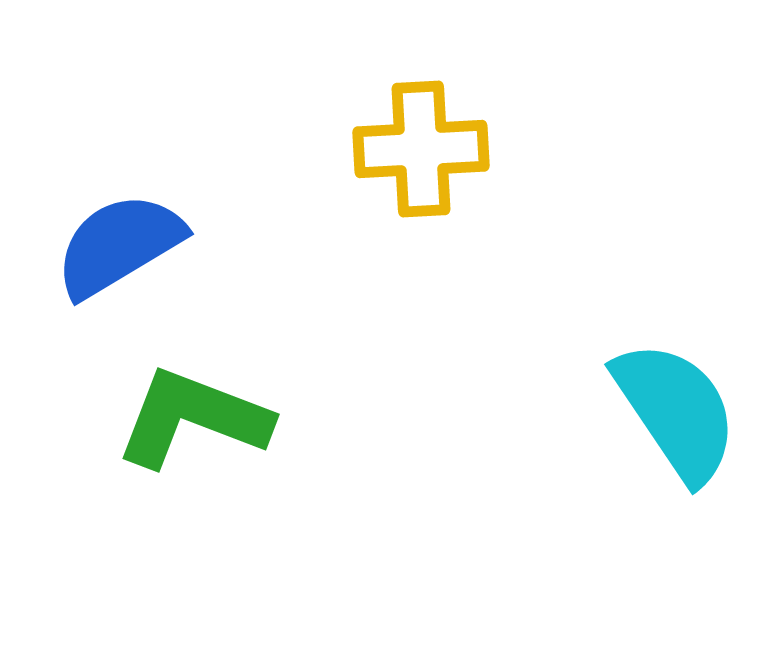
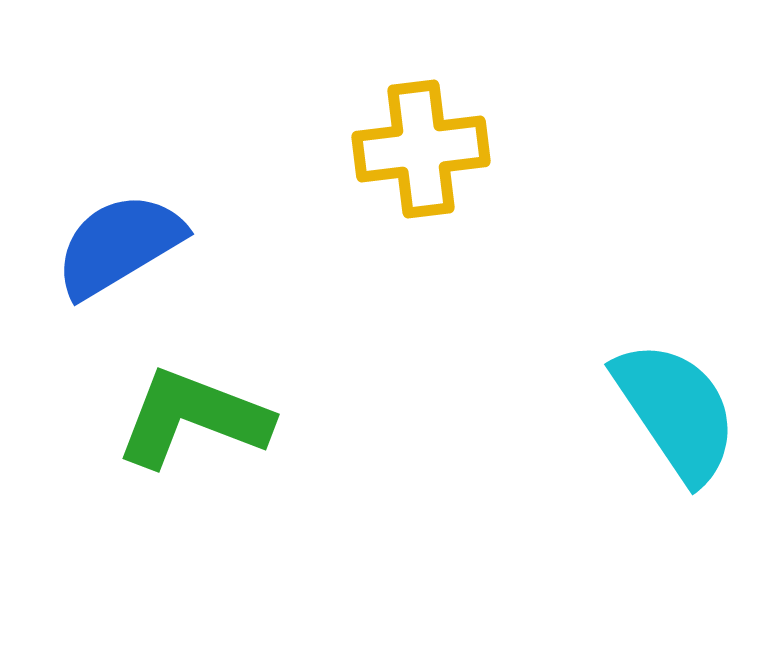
yellow cross: rotated 4 degrees counterclockwise
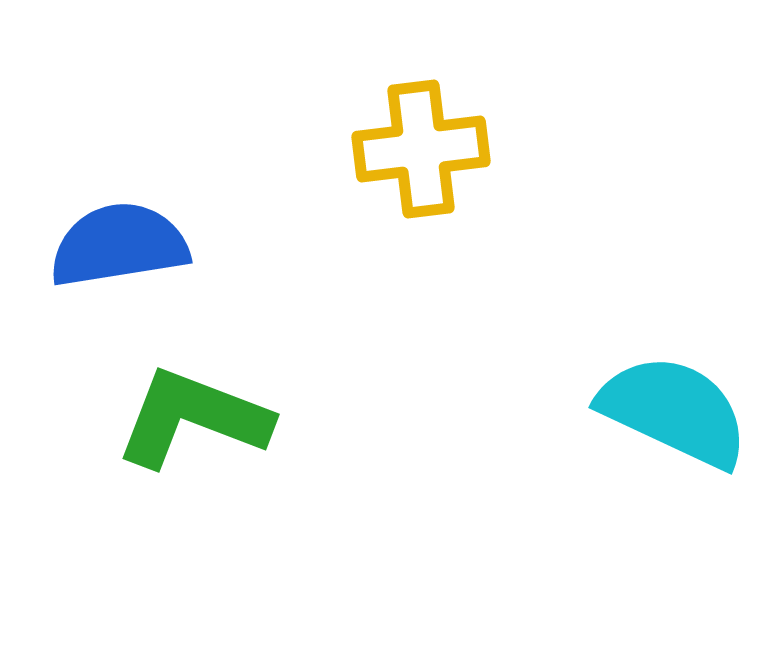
blue semicircle: rotated 22 degrees clockwise
cyan semicircle: moved 2 px left; rotated 31 degrees counterclockwise
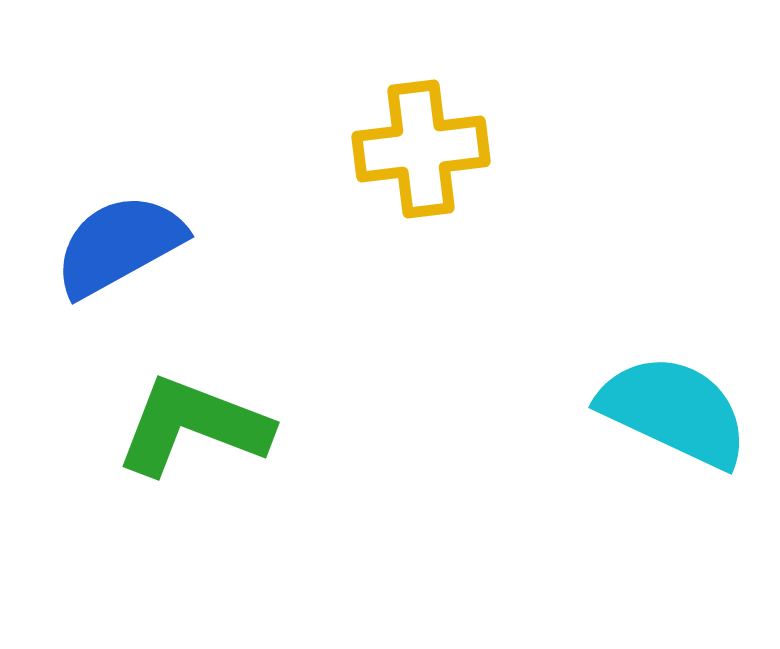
blue semicircle: rotated 20 degrees counterclockwise
green L-shape: moved 8 px down
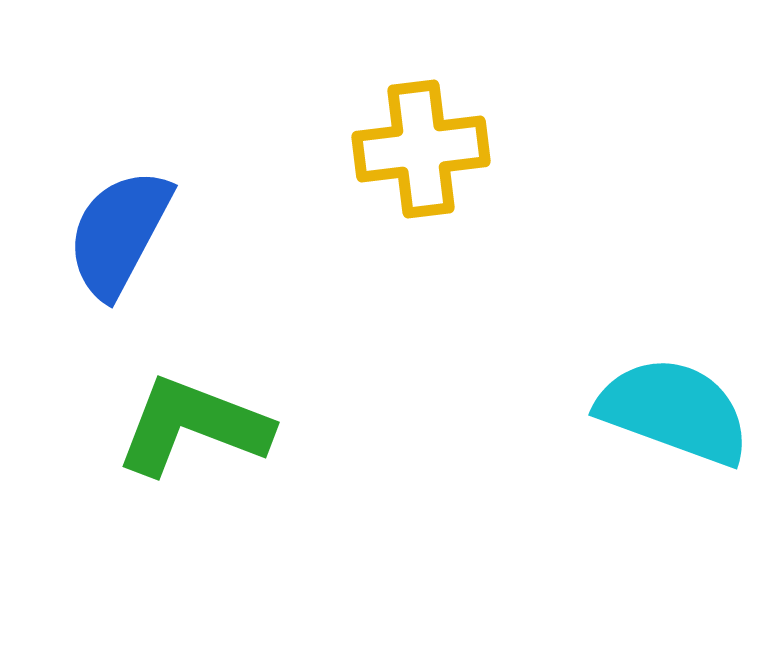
blue semicircle: moved 12 px up; rotated 33 degrees counterclockwise
cyan semicircle: rotated 5 degrees counterclockwise
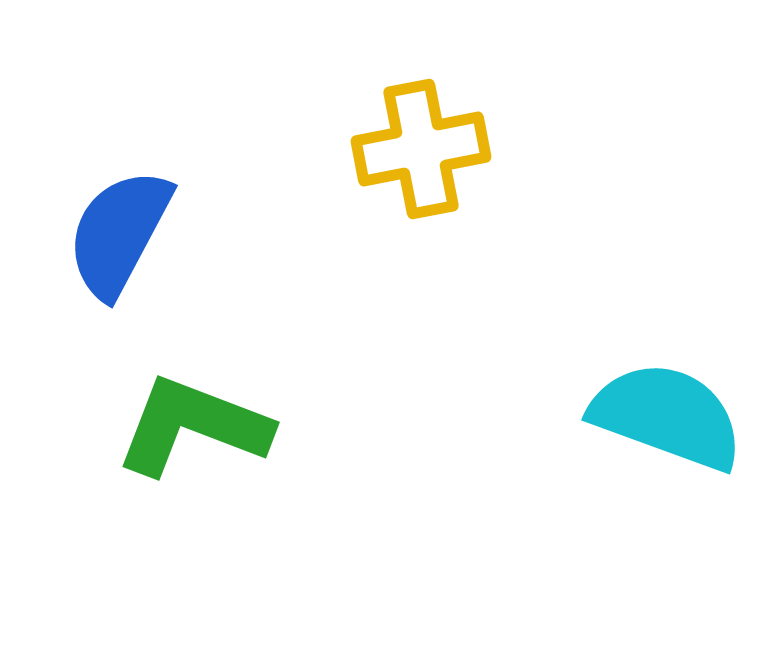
yellow cross: rotated 4 degrees counterclockwise
cyan semicircle: moved 7 px left, 5 px down
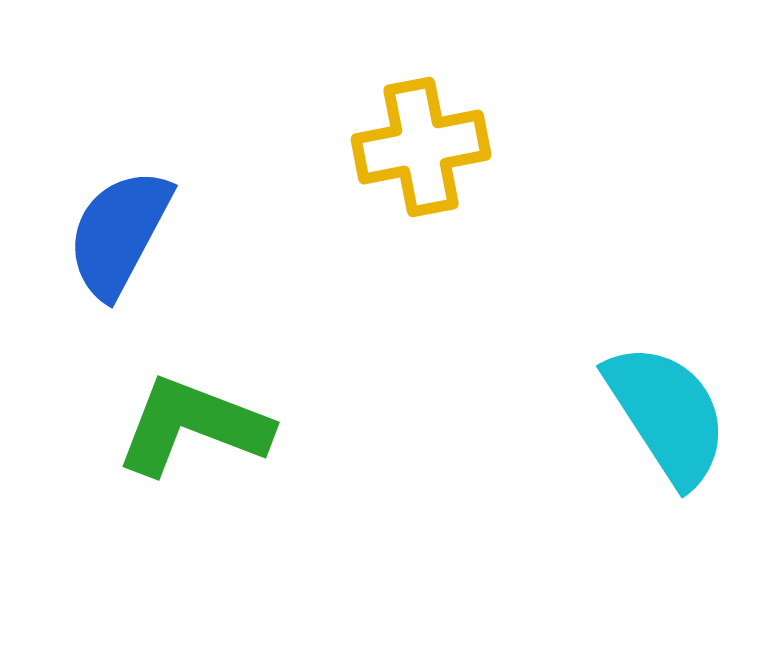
yellow cross: moved 2 px up
cyan semicircle: moved 2 px up; rotated 37 degrees clockwise
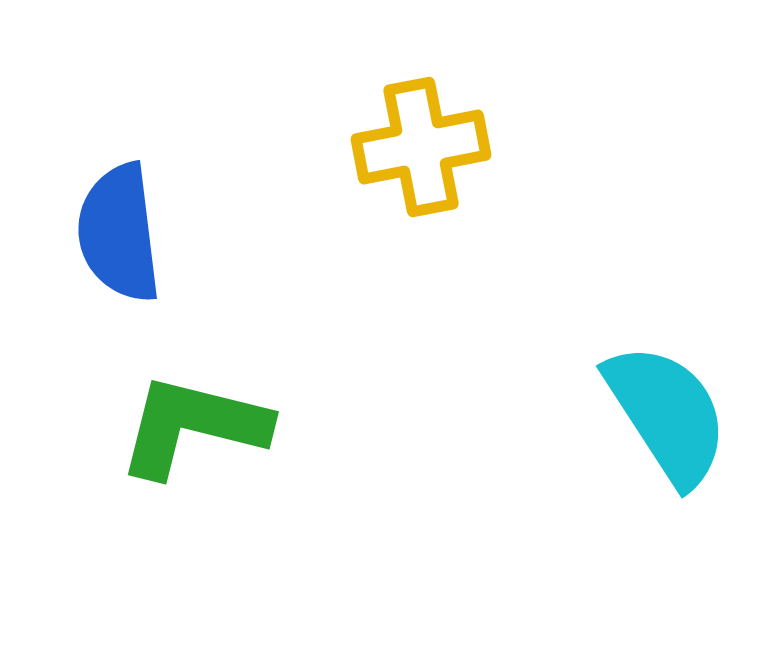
blue semicircle: rotated 35 degrees counterclockwise
green L-shape: rotated 7 degrees counterclockwise
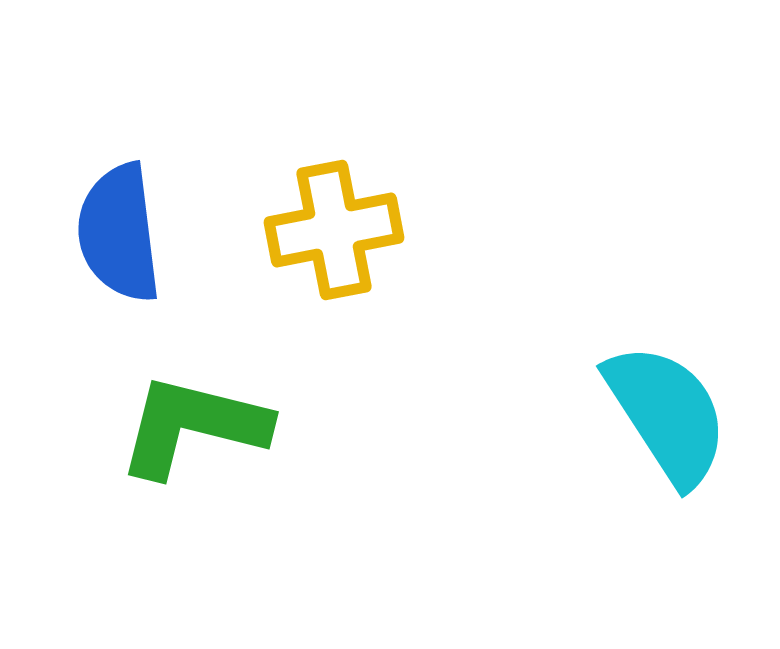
yellow cross: moved 87 px left, 83 px down
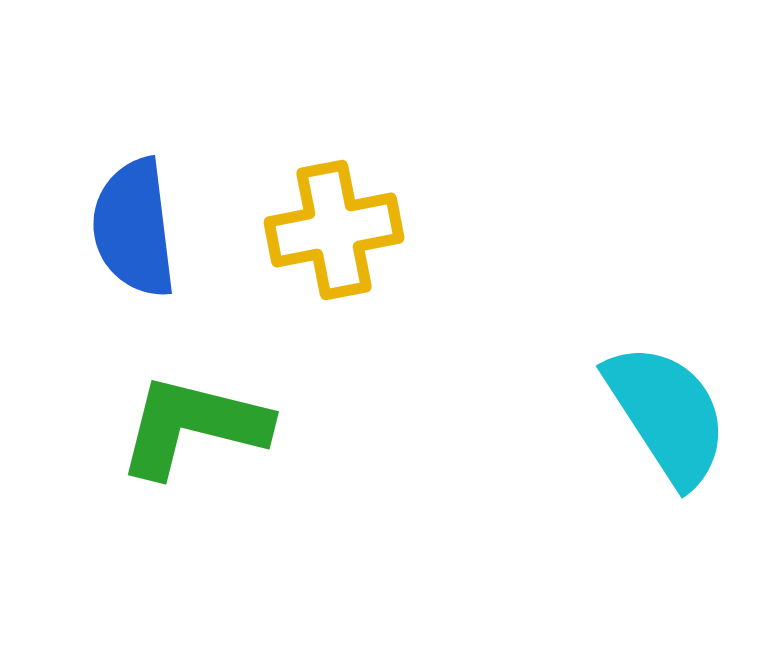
blue semicircle: moved 15 px right, 5 px up
